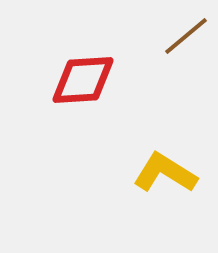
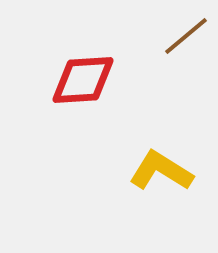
yellow L-shape: moved 4 px left, 2 px up
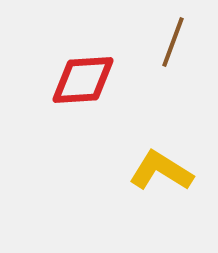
brown line: moved 13 px left, 6 px down; rotated 30 degrees counterclockwise
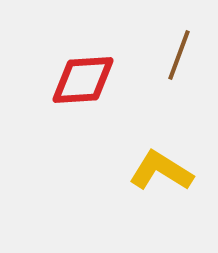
brown line: moved 6 px right, 13 px down
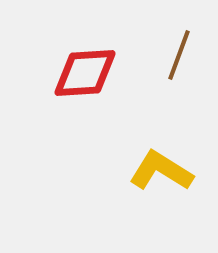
red diamond: moved 2 px right, 7 px up
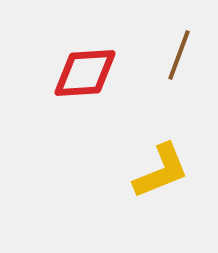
yellow L-shape: rotated 126 degrees clockwise
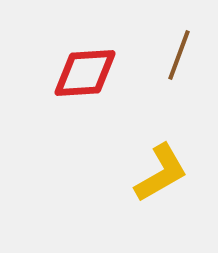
yellow L-shape: moved 2 px down; rotated 8 degrees counterclockwise
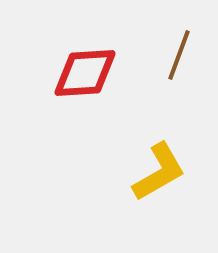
yellow L-shape: moved 2 px left, 1 px up
